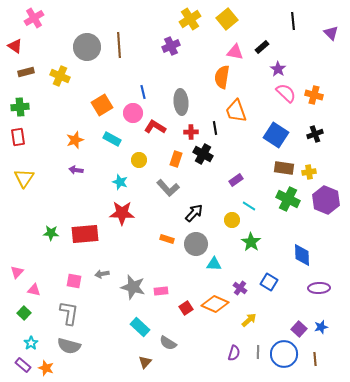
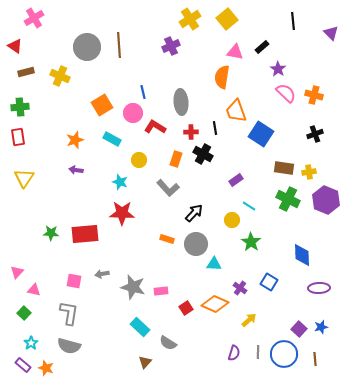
blue square at (276, 135): moved 15 px left, 1 px up
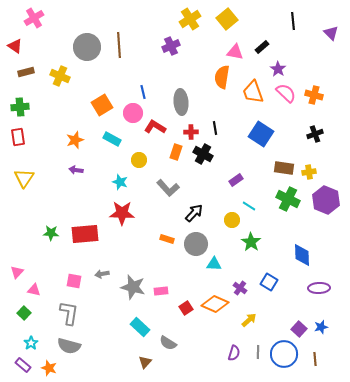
orange trapezoid at (236, 111): moved 17 px right, 19 px up
orange rectangle at (176, 159): moved 7 px up
orange star at (46, 368): moved 3 px right
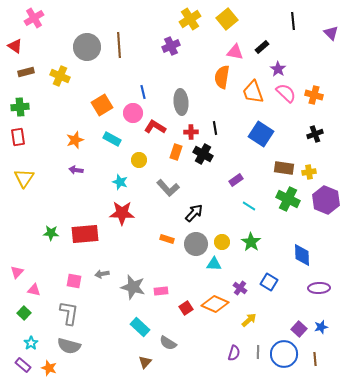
yellow circle at (232, 220): moved 10 px left, 22 px down
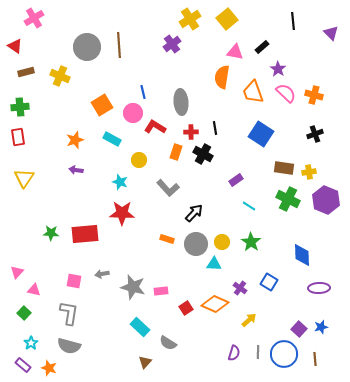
purple cross at (171, 46): moved 1 px right, 2 px up; rotated 12 degrees counterclockwise
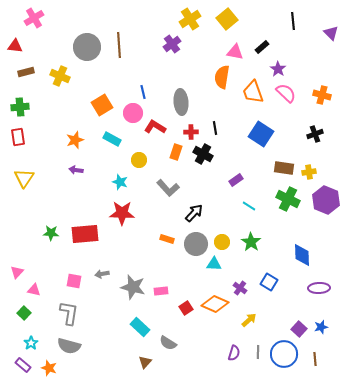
red triangle at (15, 46): rotated 28 degrees counterclockwise
orange cross at (314, 95): moved 8 px right
